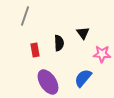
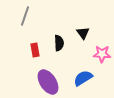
blue semicircle: rotated 18 degrees clockwise
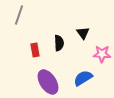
gray line: moved 6 px left, 1 px up
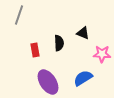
black triangle: rotated 32 degrees counterclockwise
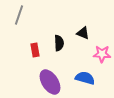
blue semicircle: moved 2 px right; rotated 48 degrees clockwise
purple ellipse: moved 2 px right
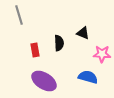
gray line: rotated 36 degrees counterclockwise
blue semicircle: moved 3 px right, 1 px up
purple ellipse: moved 6 px left, 1 px up; rotated 25 degrees counterclockwise
